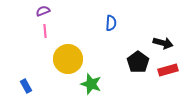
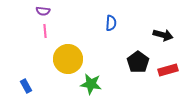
purple semicircle: rotated 152 degrees counterclockwise
black arrow: moved 8 px up
green star: rotated 10 degrees counterclockwise
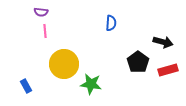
purple semicircle: moved 2 px left, 1 px down
black arrow: moved 7 px down
yellow circle: moved 4 px left, 5 px down
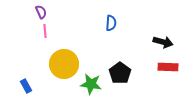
purple semicircle: rotated 120 degrees counterclockwise
black pentagon: moved 18 px left, 11 px down
red rectangle: moved 3 px up; rotated 18 degrees clockwise
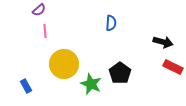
purple semicircle: moved 2 px left, 2 px up; rotated 72 degrees clockwise
red rectangle: moved 5 px right; rotated 24 degrees clockwise
green star: rotated 15 degrees clockwise
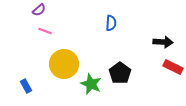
pink line: rotated 64 degrees counterclockwise
black arrow: rotated 12 degrees counterclockwise
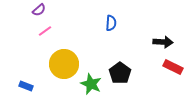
pink line: rotated 56 degrees counterclockwise
blue rectangle: rotated 40 degrees counterclockwise
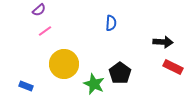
green star: moved 3 px right
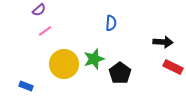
green star: moved 25 px up; rotated 30 degrees clockwise
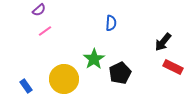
black arrow: rotated 126 degrees clockwise
green star: rotated 15 degrees counterclockwise
yellow circle: moved 15 px down
black pentagon: rotated 10 degrees clockwise
blue rectangle: rotated 32 degrees clockwise
